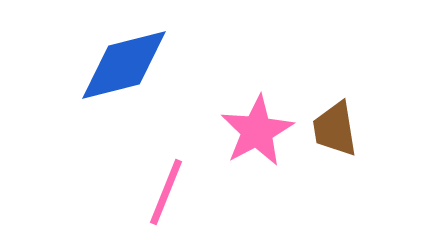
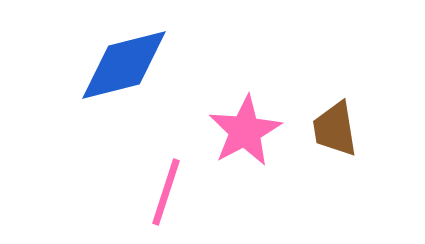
pink star: moved 12 px left
pink line: rotated 4 degrees counterclockwise
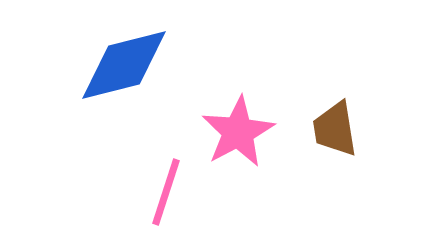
pink star: moved 7 px left, 1 px down
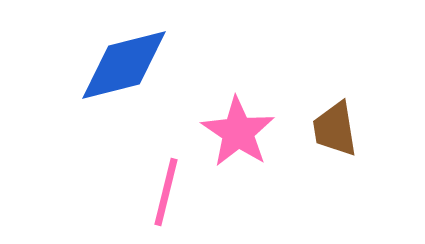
pink star: rotated 10 degrees counterclockwise
pink line: rotated 4 degrees counterclockwise
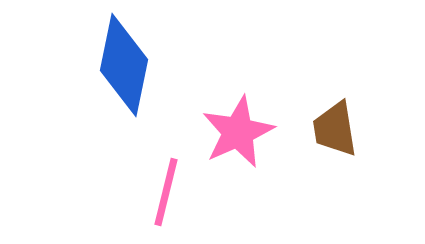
blue diamond: rotated 64 degrees counterclockwise
pink star: rotated 14 degrees clockwise
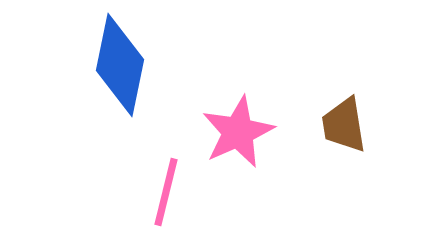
blue diamond: moved 4 px left
brown trapezoid: moved 9 px right, 4 px up
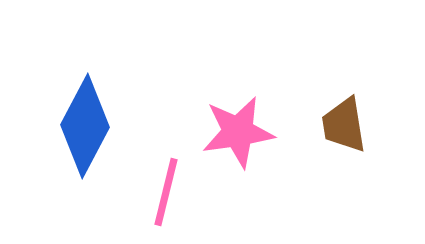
blue diamond: moved 35 px left, 61 px down; rotated 16 degrees clockwise
pink star: rotated 16 degrees clockwise
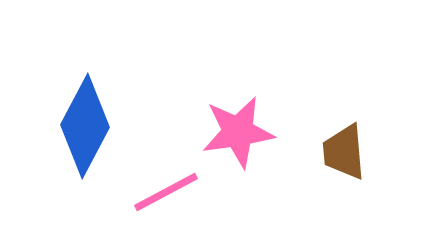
brown trapezoid: moved 27 px down; rotated 4 degrees clockwise
pink line: rotated 48 degrees clockwise
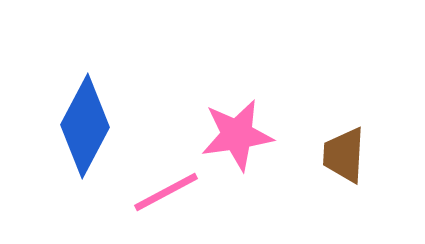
pink star: moved 1 px left, 3 px down
brown trapezoid: moved 3 px down; rotated 8 degrees clockwise
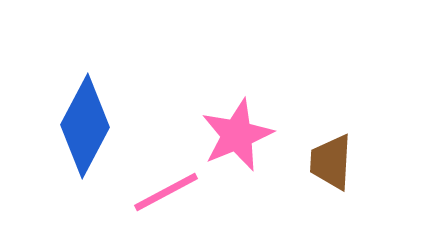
pink star: rotated 14 degrees counterclockwise
brown trapezoid: moved 13 px left, 7 px down
